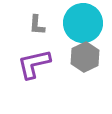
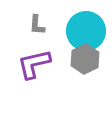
cyan circle: moved 3 px right, 8 px down
gray hexagon: moved 2 px down
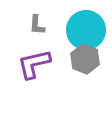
cyan circle: moved 1 px up
gray hexagon: rotated 12 degrees counterclockwise
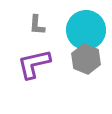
gray hexagon: moved 1 px right
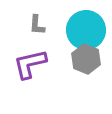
purple L-shape: moved 4 px left
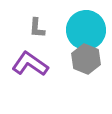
gray L-shape: moved 3 px down
purple L-shape: rotated 48 degrees clockwise
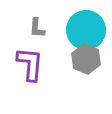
purple L-shape: rotated 60 degrees clockwise
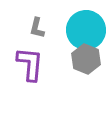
gray L-shape: rotated 10 degrees clockwise
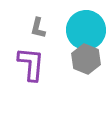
gray L-shape: moved 1 px right
purple L-shape: moved 1 px right
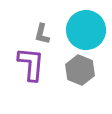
gray L-shape: moved 4 px right, 6 px down
gray hexagon: moved 6 px left, 11 px down
